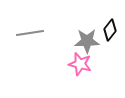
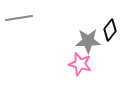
gray line: moved 11 px left, 15 px up
gray star: moved 1 px right
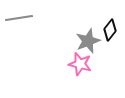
gray star: rotated 20 degrees counterclockwise
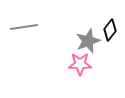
gray line: moved 5 px right, 9 px down
pink star: rotated 15 degrees counterclockwise
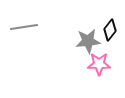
gray star: rotated 15 degrees clockwise
pink star: moved 19 px right
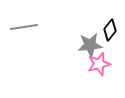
gray star: moved 2 px right, 4 px down
pink star: rotated 15 degrees counterclockwise
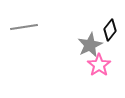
gray star: rotated 20 degrees counterclockwise
pink star: moved 1 px down; rotated 20 degrees counterclockwise
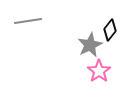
gray line: moved 4 px right, 6 px up
pink star: moved 6 px down
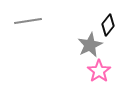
black diamond: moved 2 px left, 5 px up
